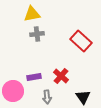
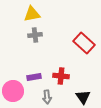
gray cross: moved 2 px left, 1 px down
red rectangle: moved 3 px right, 2 px down
red cross: rotated 35 degrees counterclockwise
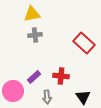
purple rectangle: rotated 32 degrees counterclockwise
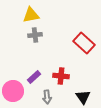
yellow triangle: moved 1 px left, 1 px down
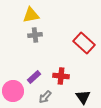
gray arrow: moved 2 px left; rotated 48 degrees clockwise
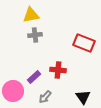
red rectangle: rotated 20 degrees counterclockwise
red cross: moved 3 px left, 6 px up
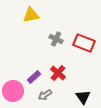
gray cross: moved 21 px right, 4 px down; rotated 32 degrees clockwise
red cross: moved 3 px down; rotated 35 degrees clockwise
gray arrow: moved 2 px up; rotated 16 degrees clockwise
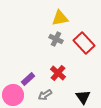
yellow triangle: moved 29 px right, 3 px down
red rectangle: rotated 25 degrees clockwise
purple rectangle: moved 6 px left, 2 px down
pink circle: moved 4 px down
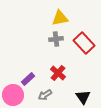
gray cross: rotated 32 degrees counterclockwise
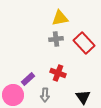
red cross: rotated 21 degrees counterclockwise
gray arrow: rotated 56 degrees counterclockwise
